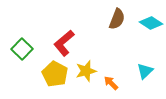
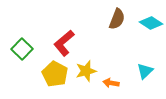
orange arrow: rotated 35 degrees counterclockwise
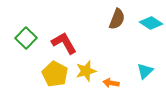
red L-shape: rotated 100 degrees clockwise
green square: moved 4 px right, 11 px up
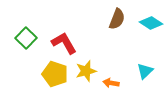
yellow pentagon: rotated 10 degrees counterclockwise
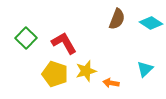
cyan triangle: moved 2 px up
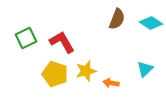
green square: rotated 20 degrees clockwise
red L-shape: moved 2 px left, 1 px up
